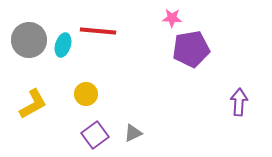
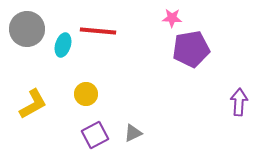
gray circle: moved 2 px left, 11 px up
purple square: rotated 8 degrees clockwise
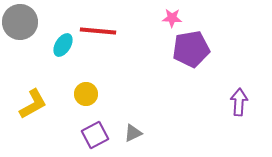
gray circle: moved 7 px left, 7 px up
cyan ellipse: rotated 15 degrees clockwise
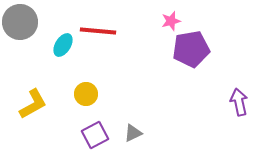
pink star: moved 1 px left, 3 px down; rotated 18 degrees counterclockwise
purple arrow: rotated 16 degrees counterclockwise
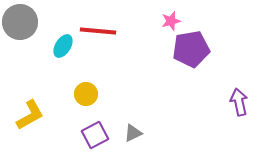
cyan ellipse: moved 1 px down
yellow L-shape: moved 3 px left, 11 px down
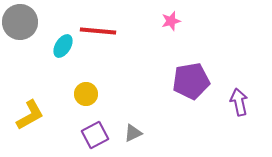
purple pentagon: moved 32 px down
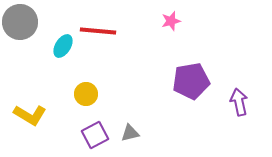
yellow L-shape: rotated 60 degrees clockwise
gray triangle: moved 3 px left; rotated 12 degrees clockwise
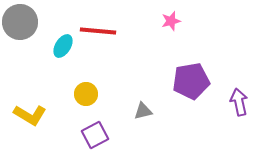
gray triangle: moved 13 px right, 22 px up
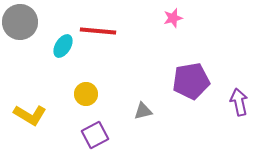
pink star: moved 2 px right, 3 px up
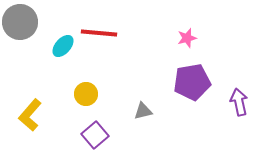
pink star: moved 14 px right, 20 px down
red line: moved 1 px right, 2 px down
cyan ellipse: rotated 10 degrees clockwise
purple pentagon: moved 1 px right, 1 px down
yellow L-shape: rotated 100 degrees clockwise
purple square: rotated 12 degrees counterclockwise
